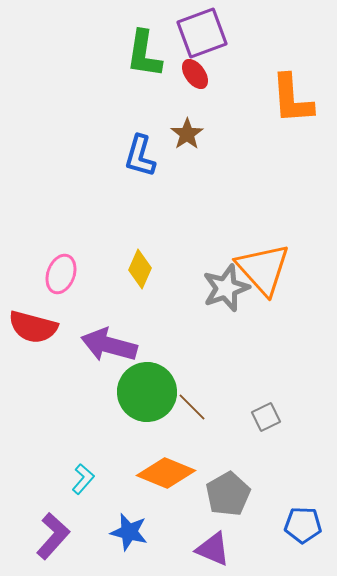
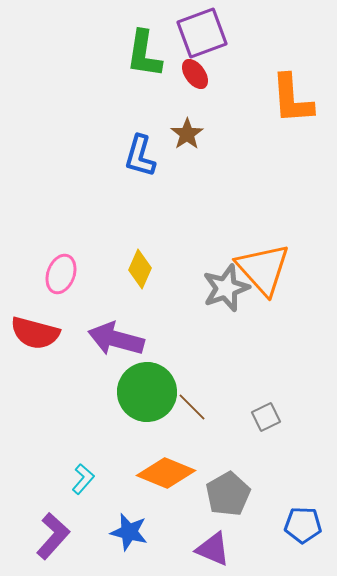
red semicircle: moved 2 px right, 6 px down
purple arrow: moved 7 px right, 6 px up
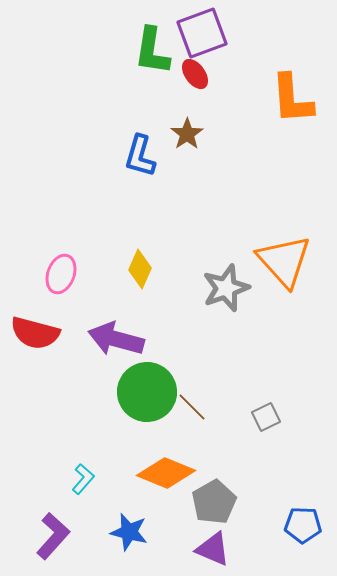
green L-shape: moved 8 px right, 3 px up
orange triangle: moved 21 px right, 8 px up
gray pentagon: moved 14 px left, 8 px down
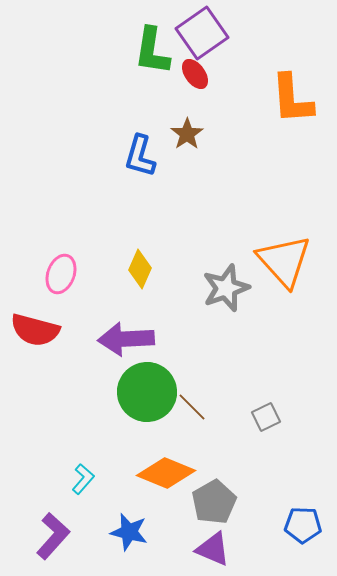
purple square: rotated 15 degrees counterclockwise
red semicircle: moved 3 px up
purple arrow: moved 10 px right; rotated 18 degrees counterclockwise
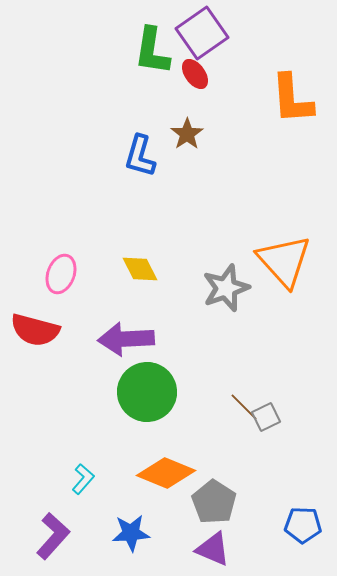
yellow diamond: rotated 51 degrees counterclockwise
brown line: moved 52 px right
gray pentagon: rotated 9 degrees counterclockwise
blue star: moved 2 px right, 1 px down; rotated 18 degrees counterclockwise
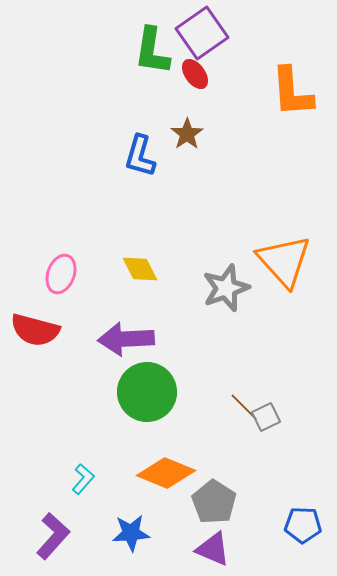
orange L-shape: moved 7 px up
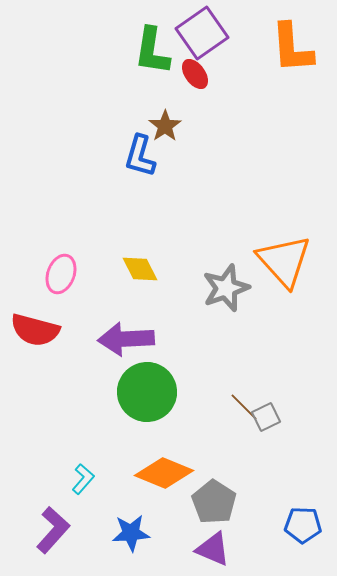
orange L-shape: moved 44 px up
brown star: moved 22 px left, 8 px up
orange diamond: moved 2 px left
purple L-shape: moved 6 px up
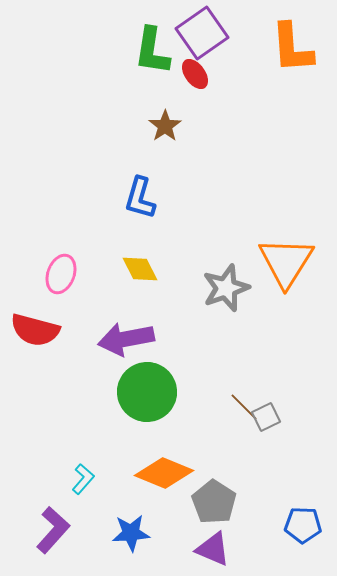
blue L-shape: moved 42 px down
orange triangle: moved 2 px right, 1 px down; rotated 14 degrees clockwise
purple arrow: rotated 8 degrees counterclockwise
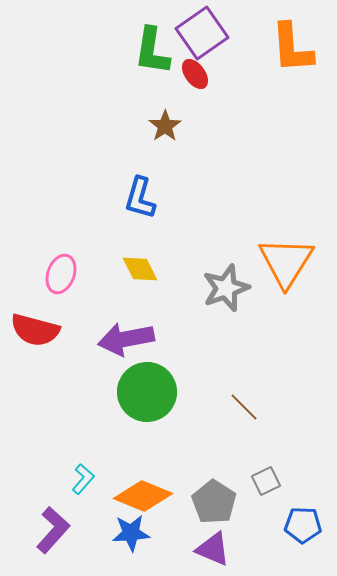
gray square: moved 64 px down
orange diamond: moved 21 px left, 23 px down
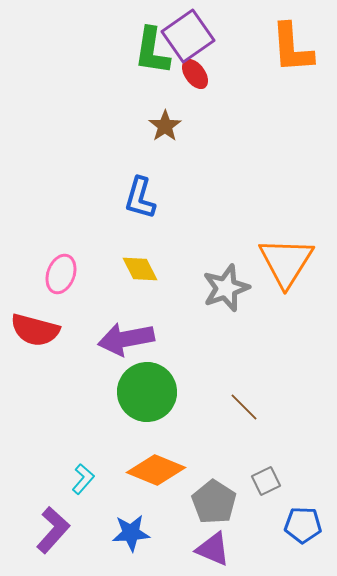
purple square: moved 14 px left, 3 px down
orange diamond: moved 13 px right, 26 px up
